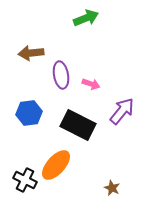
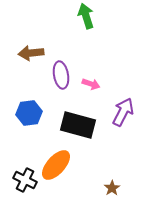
green arrow: moved 2 px up; rotated 85 degrees counterclockwise
purple arrow: moved 1 px right, 1 px down; rotated 12 degrees counterclockwise
black rectangle: rotated 12 degrees counterclockwise
brown star: rotated 14 degrees clockwise
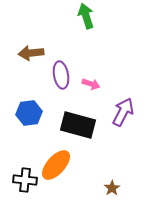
black cross: rotated 20 degrees counterclockwise
